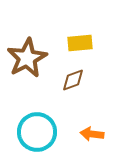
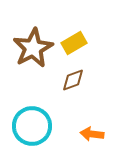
yellow rectangle: moved 6 px left; rotated 25 degrees counterclockwise
brown star: moved 6 px right, 10 px up
cyan circle: moved 5 px left, 6 px up
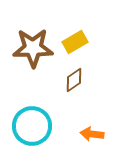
yellow rectangle: moved 1 px right, 1 px up
brown star: rotated 27 degrees clockwise
brown diamond: moved 1 px right; rotated 15 degrees counterclockwise
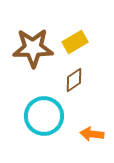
cyan circle: moved 12 px right, 10 px up
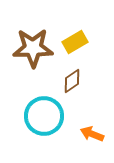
brown diamond: moved 2 px left, 1 px down
orange arrow: rotated 15 degrees clockwise
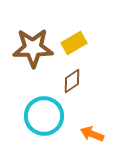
yellow rectangle: moved 1 px left, 1 px down
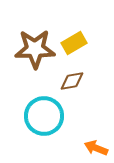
brown star: moved 2 px right, 1 px down
brown diamond: rotated 25 degrees clockwise
orange arrow: moved 4 px right, 14 px down
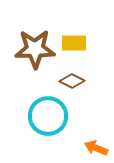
yellow rectangle: rotated 30 degrees clockwise
brown diamond: rotated 35 degrees clockwise
cyan circle: moved 4 px right
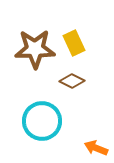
yellow rectangle: rotated 65 degrees clockwise
cyan circle: moved 6 px left, 5 px down
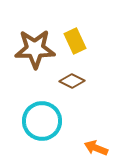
yellow rectangle: moved 1 px right, 2 px up
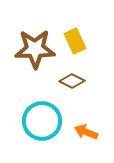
orange arrow: moved 10 px left, 16 px up
